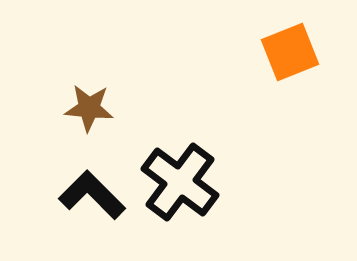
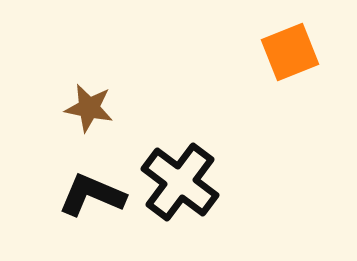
brown star: rotated 6 degrees clockwise
black L-shape: rotated 22 degrees counterclockwise
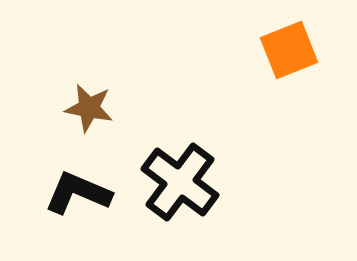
orange square: moved 1 px left, 2 px up
black L-shape: moved 14 px left, 2 px up
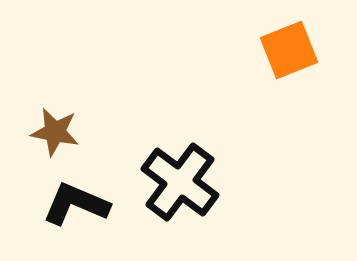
brown star: moved 34 px left, 24 px down
black L-shape: moved 2 px left, 11 px down
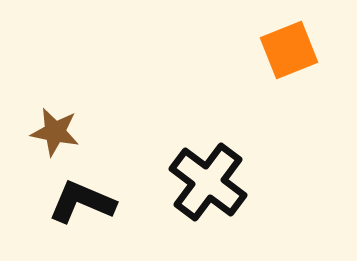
black cross: moved 28 px right
black L-shape: moved 6 px right, 2 px up
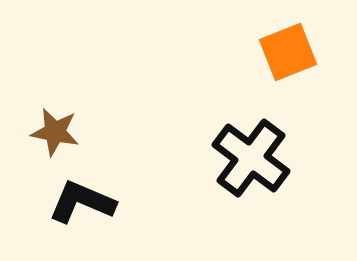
orange square: moved 1 px left, 2 px down
black cross: moved 43 px right, 24 px up
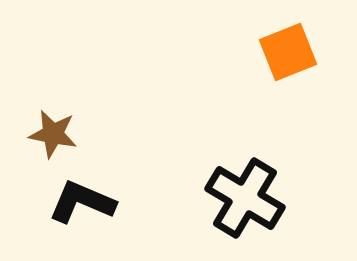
brown star: moved 2 px left, 2 px down
black cross: moved 6 px left, 40 px down; rotated 6 degrees counterclockwise
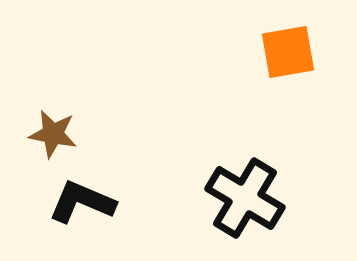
orange square: rotated 12 degrees clockwise
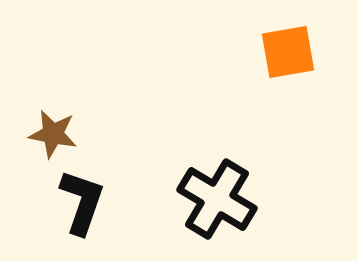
black cross: moved 28 px left, 1 px down
black L-shape: rotated 86 degrees clockwise
